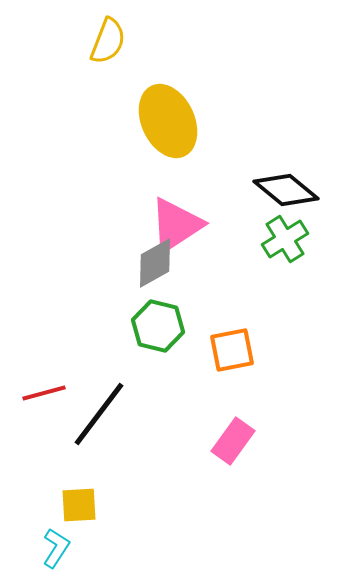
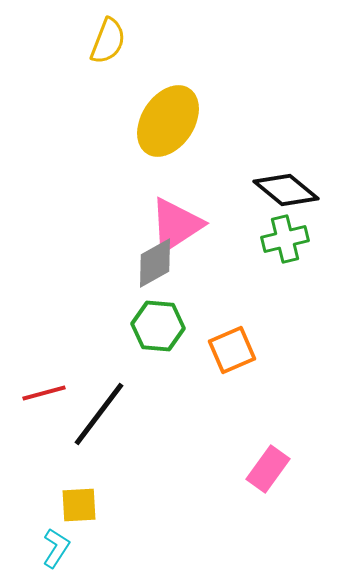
yellow ellipse: rotated 58 degrees clockwise
green cross: rotated 18 degrees clockwise
green hexagon: rotated 9 degrees counterclockwise
orange square: rotated 12 degrees counterclockwise
pink rectangle: moved 35 px right, 28 px down
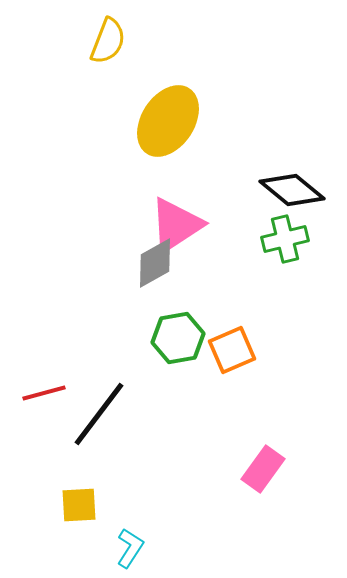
black diamond: moved 6 px right
green hexagon: moved 20 px right, 12 px down; rotated 15 degrees counterclockwise
pink rectangle: moved 5 px left
cyan L-shape: moved 74 px right
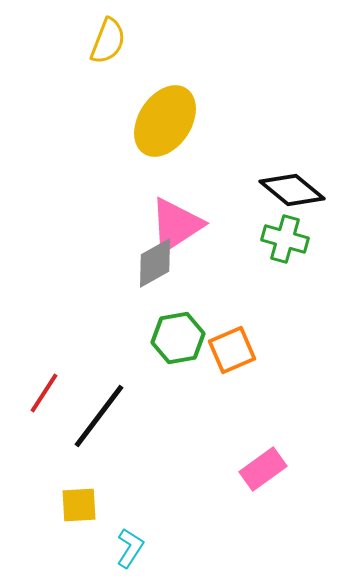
yellow ellipse: moved 3 px left
green cross: rotated 30 degrees clockwise
red line: rotated 42 degrees counterclockwise
black line: moved 2 px down
pink rectangle: rotated 18 degrees clockwise
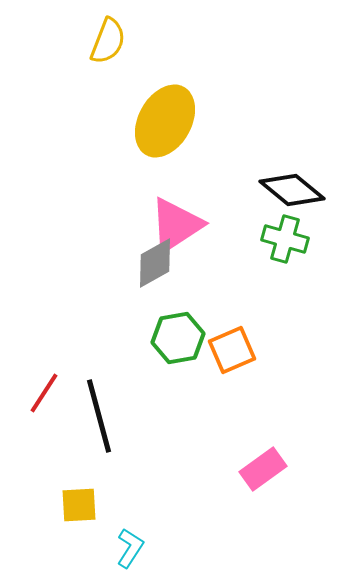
yellow ellipse: rotated 4 degrees counterclockwise
black line: rotated 52 degrees counterclockwise
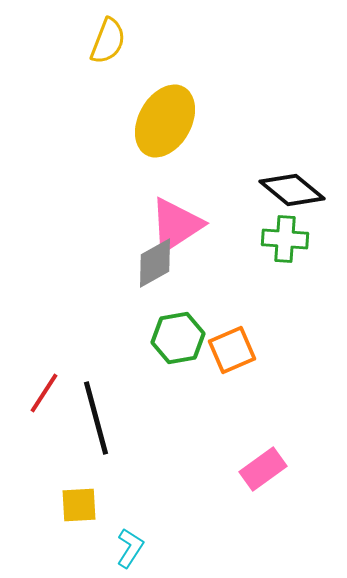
green cross: rotated 12 degrees counterclockwise
black line: moved 3 px left, 2 px down
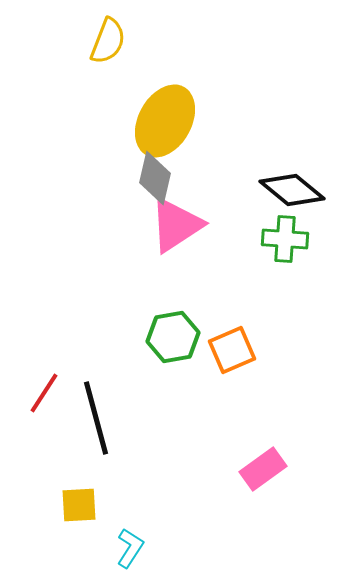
gray diamond: moved 85 px up; rotated 48 degrees counterclockwise
green hexagon: moved 5 px left, 1 px up
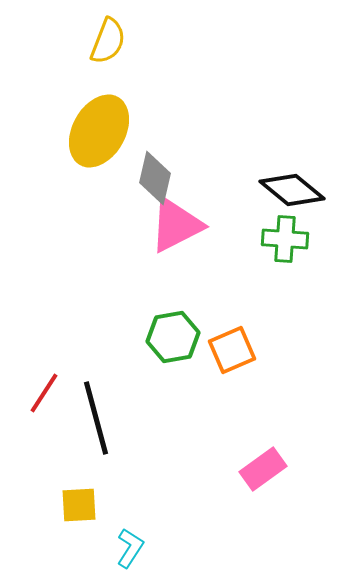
yellow ellipse: moved 66 px left, 10 px down
pink triangle: rotated 6 degrees clockwise
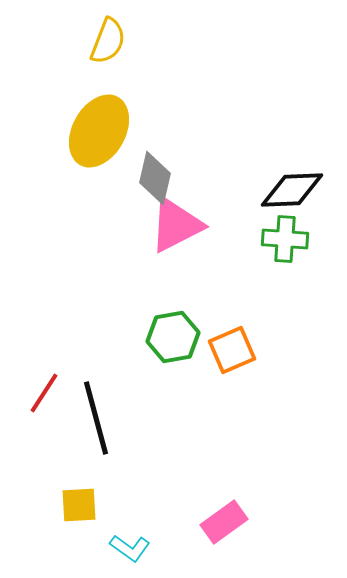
black diamond: rotated 42 degrees counterclockwise
pink rectangle: moved 39 px left, 53 px down
cyan L-shape: rotated 93 degrees clockwise
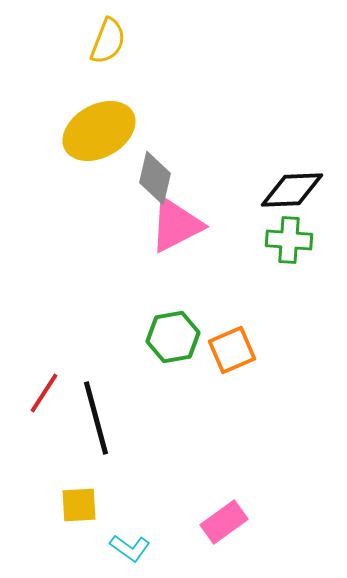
yellow ellipse: rotated 32 degrees clockwise
green cross: moved 4 px right, 1 px down
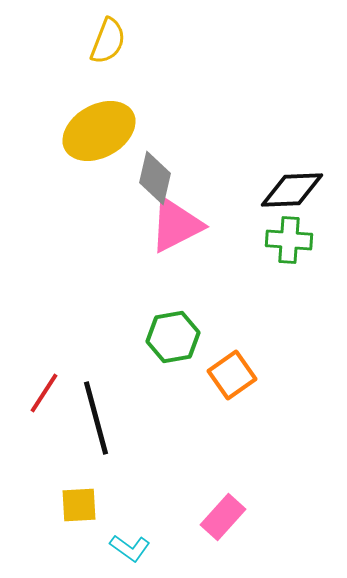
orange square: moved 25 px down; rotated 12 degrees counterclockwise
pink rectangle: moved 1 px left, 5 px up; rotated 12 degrees counterclockwise
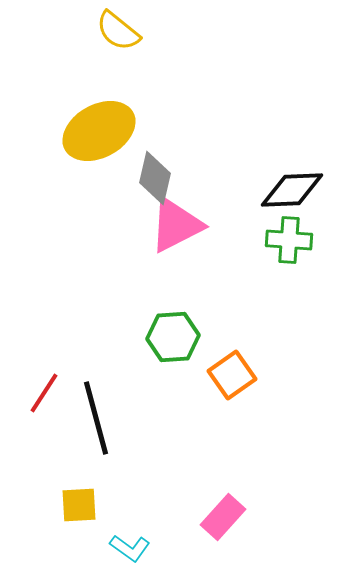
yellow semicircle: moved 10 px right, 10 px up; rotated 108 degrees clockwise
green hexagon: rotated 6 degrees clockwise
